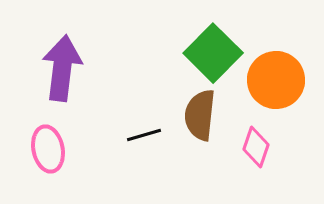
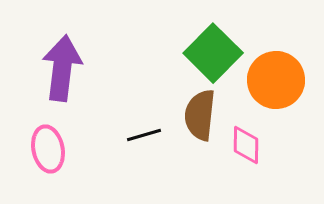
pink diamond: moved 10 px left, 2 px up; rotated 18 degrees counterclockwise
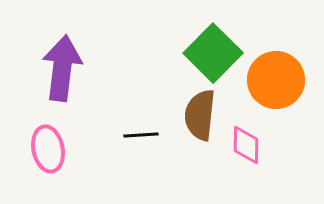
black line: moved 3 px left; rotated 12 degrees clockwise
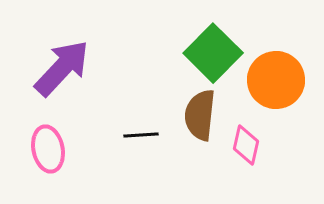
purple arrow: rotated 36 degrees clockwise
pink diamond: rotated 12 degrees clockwise
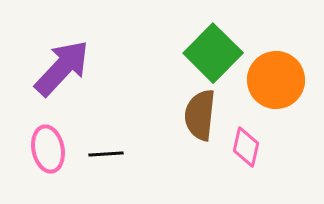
black line: moved 35 px left, 19 px down
pink diamond: moved 2 px down
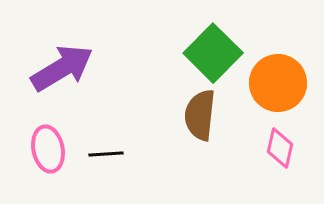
purple arrow: rotated 16 degrees clockwise
orange circle: moved 2 px right, 3 px down
pink diamond: moved 34 px right, 1 px down
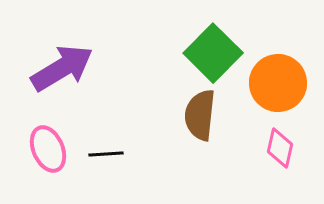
pink ellipse: rotated 12 degrees counterclockwise
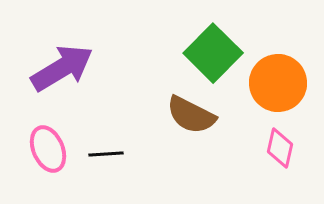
brown semicircle: moved 9 px left; rotated 69 degrees counterclockwise
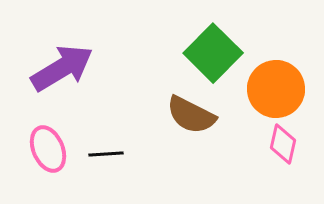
orange circle: moved 2 px left, 6 px down
pink diamond: moved 3 px right, 4 px up
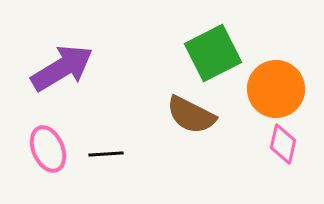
green square: rotated 18 degrees clockwise
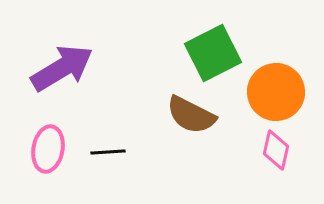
orange circle: moved 3 px down
pink diamond: moved 7 px left, 6 px down
pink ellipse: rotated 33 degrees clockwise
black line: moved 2 px right, 2 px up
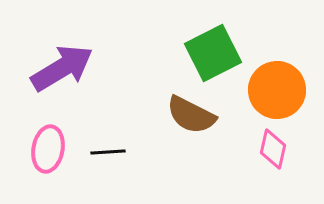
orange circle: moved 1 px right, 2 px up
pink diamond: moved 3 px left, 1 px up
